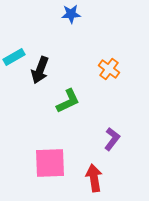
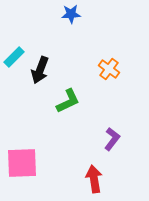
cyan rectangle: rotated 15 degrees counterclockwise
pink square: moved 28 px left
red arrow: moved 1 px down
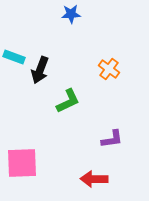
cyan rectangle: rotated 65 degrees clockwise
purple L-shape: rotated 45 degrees clockwise
red arrow: rotated 80 degrees counterclockwise
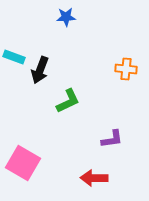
blue star: moved 5 px left, 3 px down
orange cross: moved 17 px right; rotated 30 degrees counterclockwise
pink square: moved 1 px right; rotated 32 degrees clockwise
red arrow: moved 1 px up
